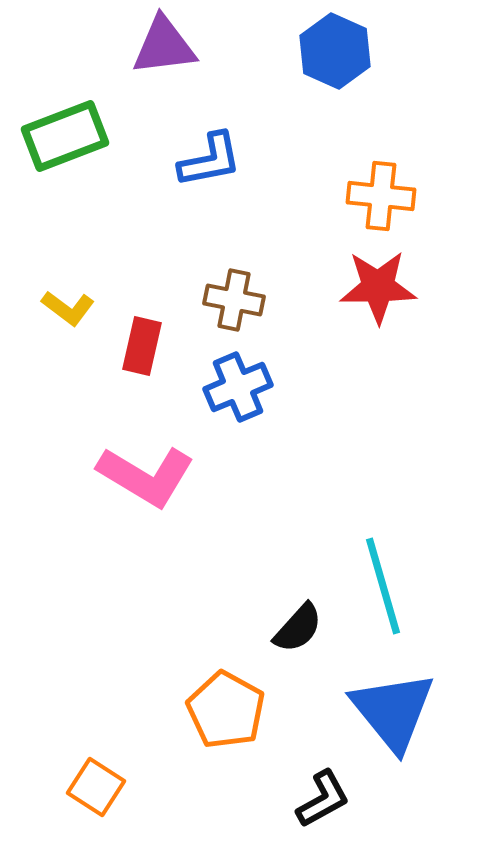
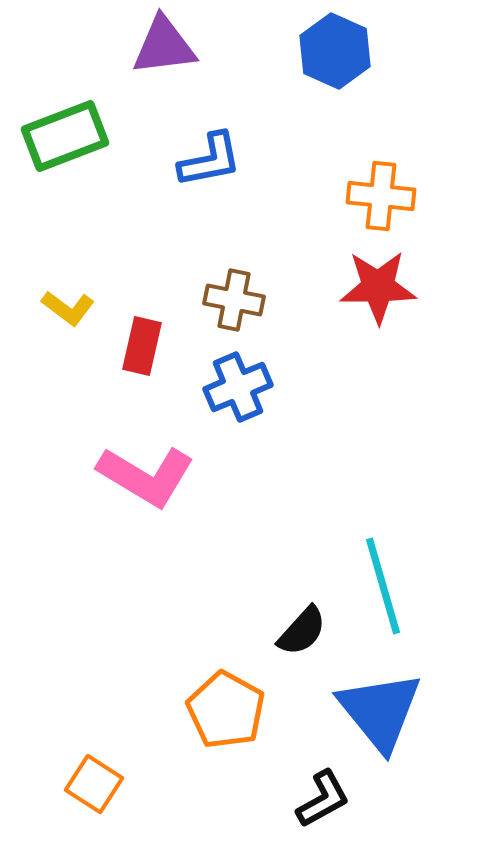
black semicircle: moved 4 px right, 3 px down
blue triangle: moved 13 px left
orange square: moved 2 px left, 3 px up
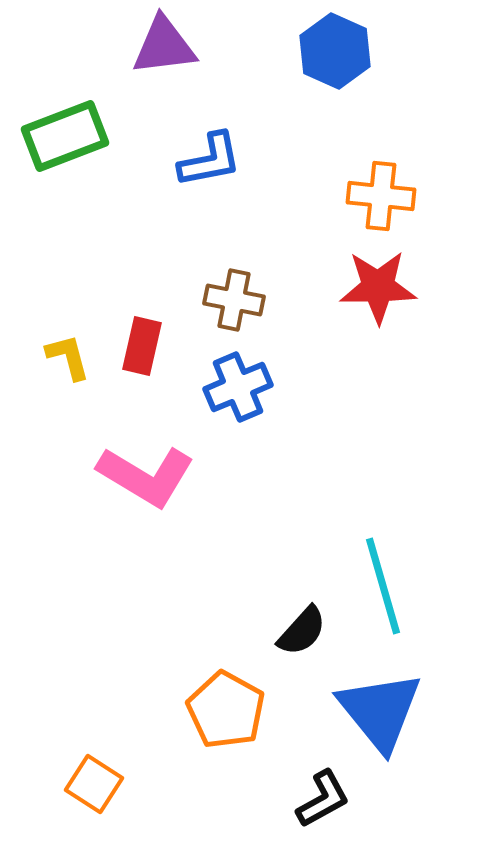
yellow L-shape: moved 49 px down; rotated 142 degrees counterclockwise
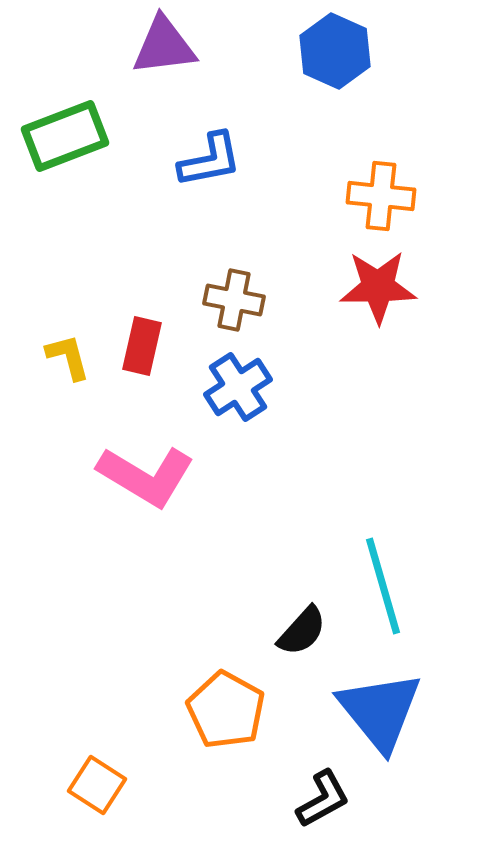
blue cross: rotated 10 degrees counterclockwise
orange square: moved 3 px right, 1 px down
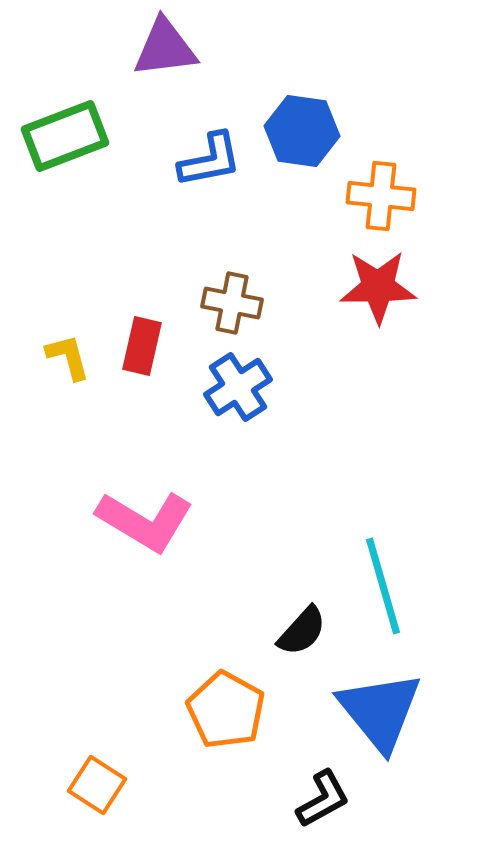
purple triangle: moved 1 px right, 2 px down
blue hexagon: moved 33 px left, 80 px down; rotated 16 degrees counterclockwise
brown cross: moved 2 px left, 3 px down
pink L-shape: moved 1 px left, 45 px down
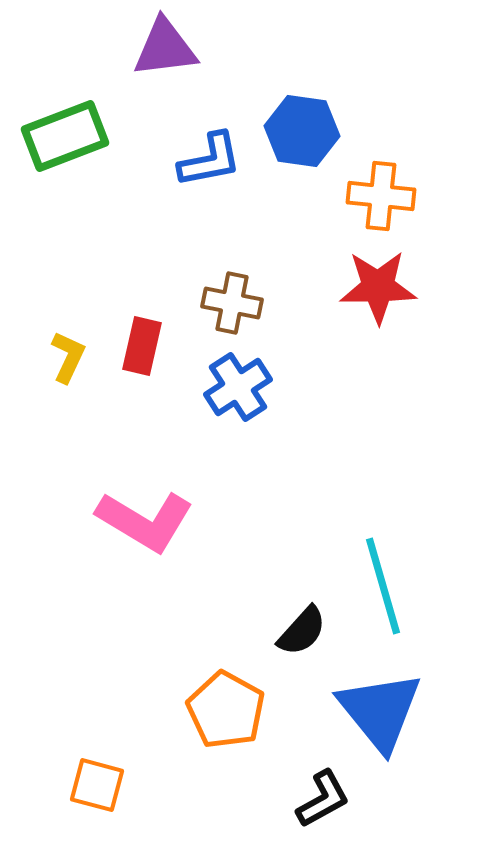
yellow L-shape: rotated 40 degrees clockwise
orange square: rotated 18 degrees counterclockwise
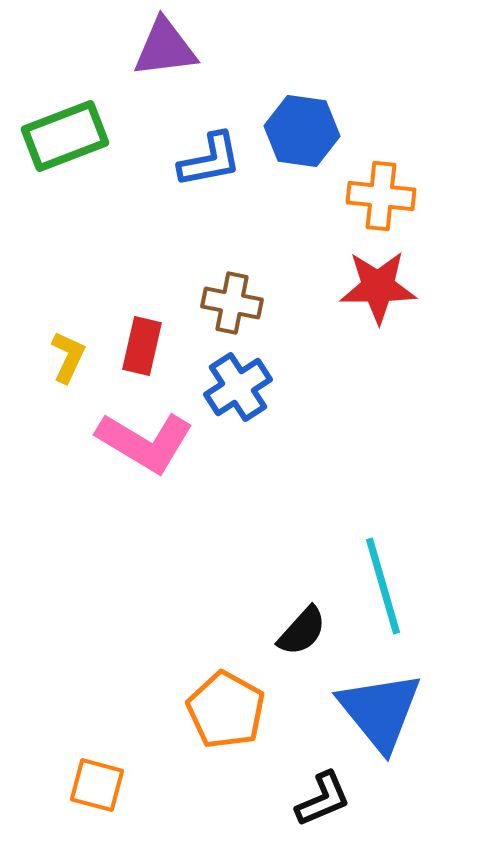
pink L-shape: moved 79 px up
black L-shape: rotated 6 degrees clockwise
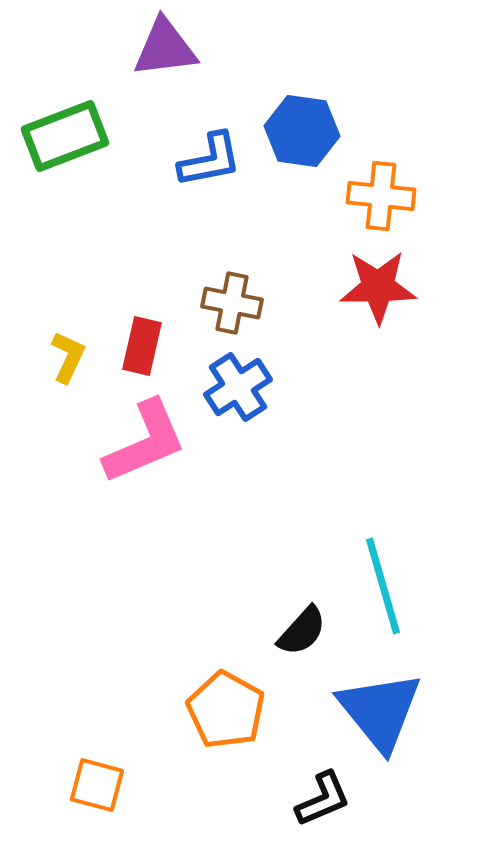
pink L-shape: rotated 54 degrees counterclockwise
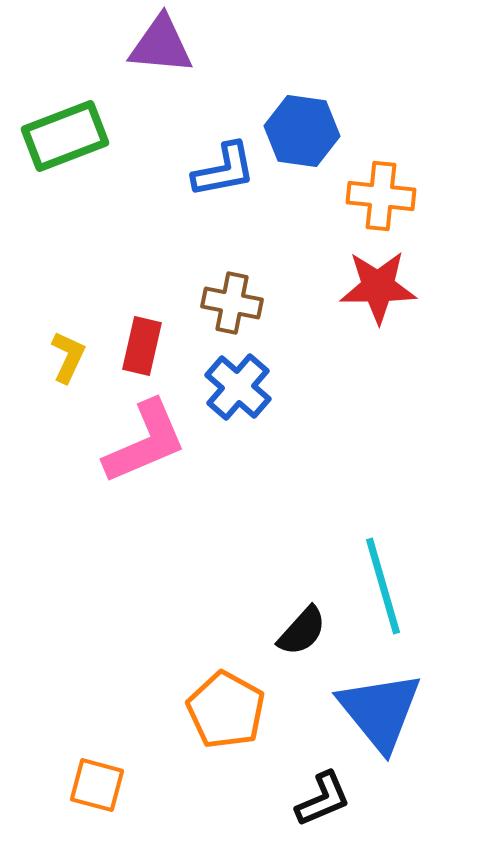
purple triangle: moved 4 px left, 3 px up; rotated 12 degrees clockwise
blue L-shape: moved 14 px right, 10 px down
blue cross: rotated 16 degrees counterclockwise
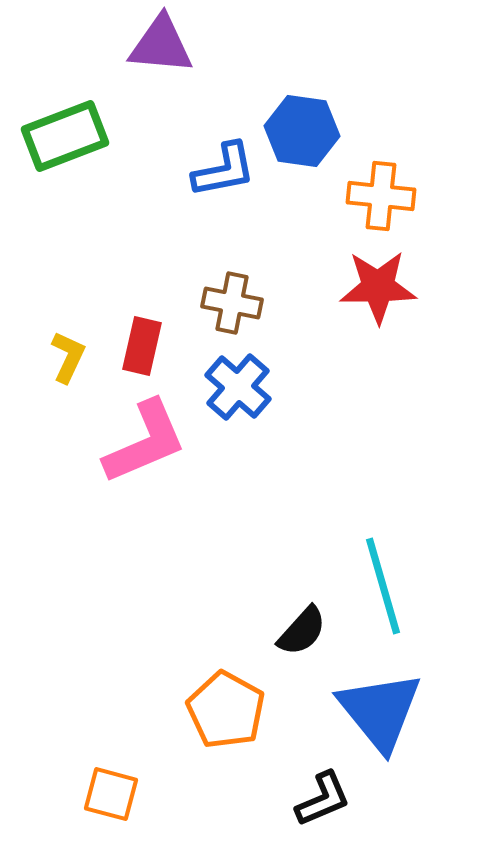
orange square: moved 14 px right, 9 px down
